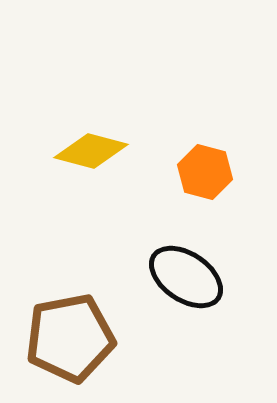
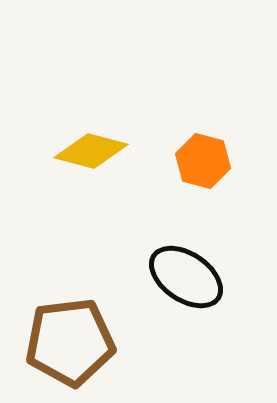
orange hexagon: moved 2 px left, 11 px up
brown pentagon: moved 4 px down; rotated 4 degrees clockwise
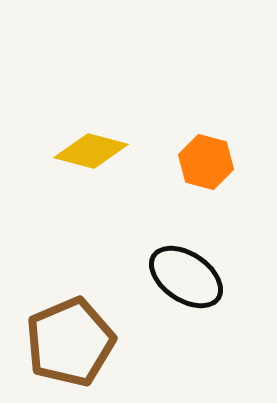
orange hexagon: moved 3 px right, 1 px down
brown pentagon: rotated 16 degrees counterclockwise
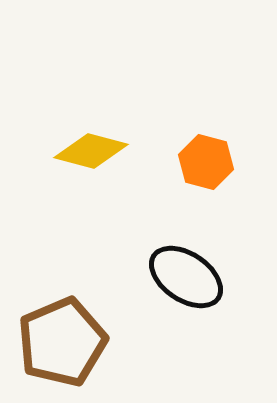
brown pentagon: moved 8 px left
